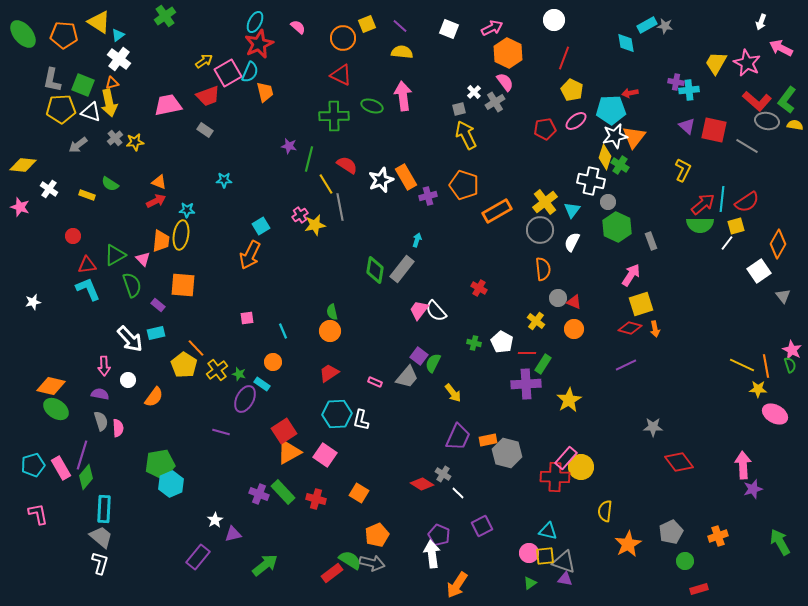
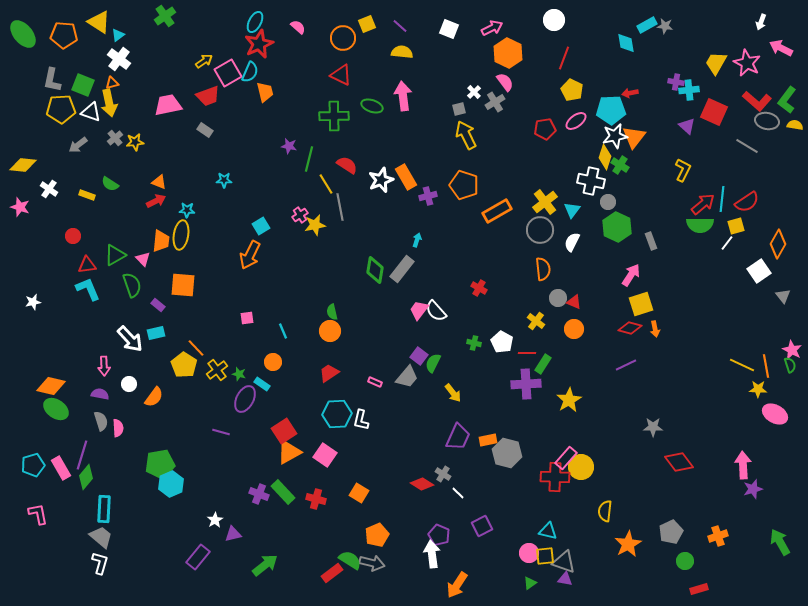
red square at (714, 130): moved 18 px up; rotated 12 degrees clockwise
white circle at (128, 380): moved 1 px right, 4 px down
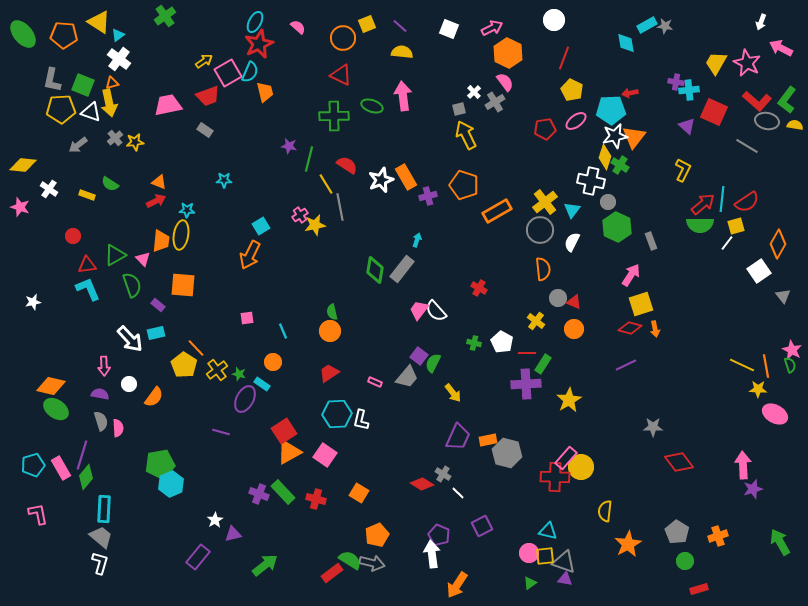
gray pentagon at (671, 532): moved 6 px right; rotated 15 degrees counterclockwise
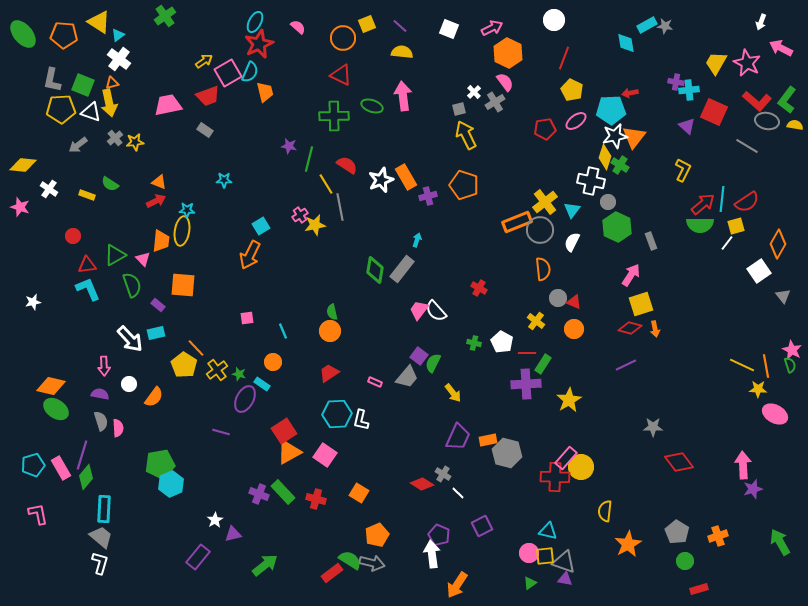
orange rectangle at (497, 211): moved 20 px right, 11 px down; rotated 8 degrees clockwise
yellow ellipse at (181, 235): moved 1 px right, 4 px up
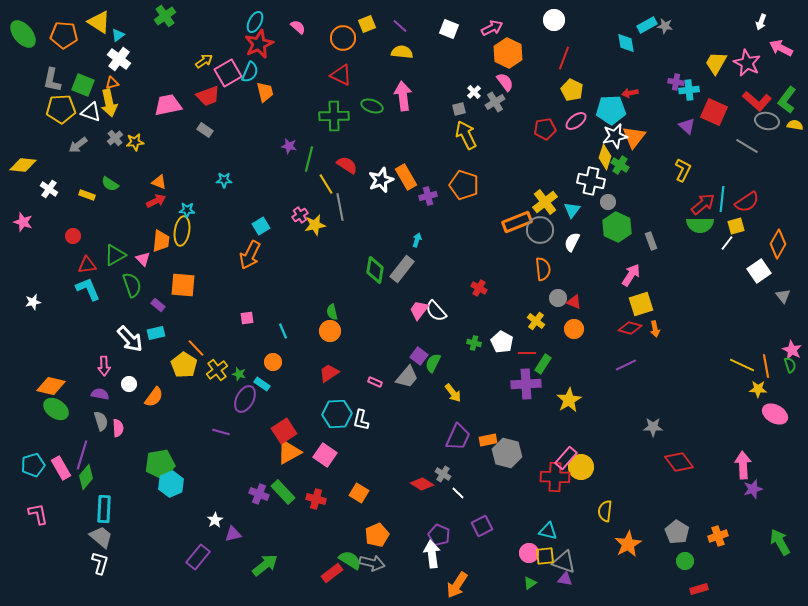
pink star at (20, 207): moved 3 px right, 15 px down
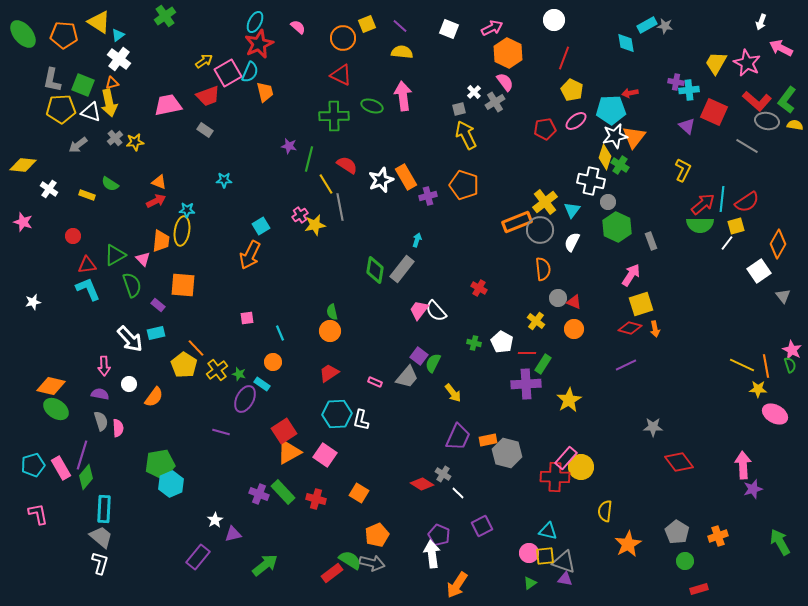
cyan line at (283, 331): moved 3 px left, 2 px down
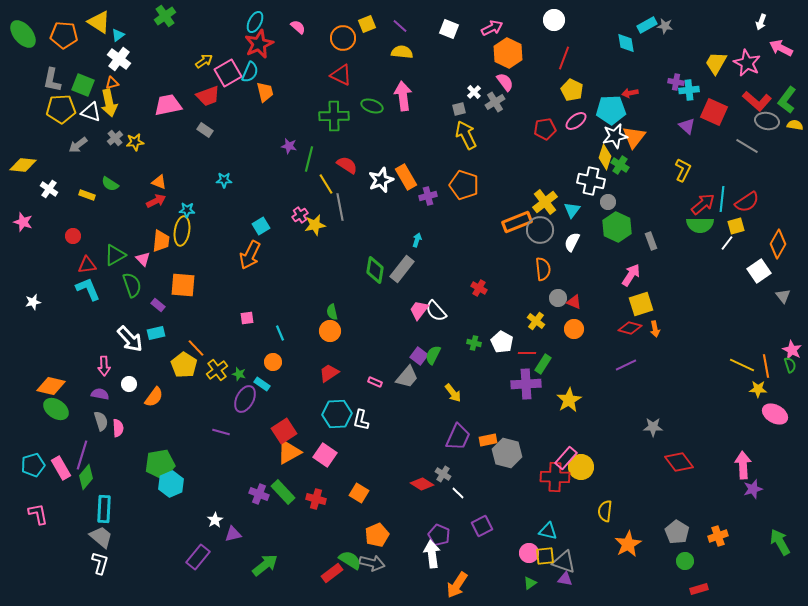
green semicircle at (433, 363): moved 8 px up
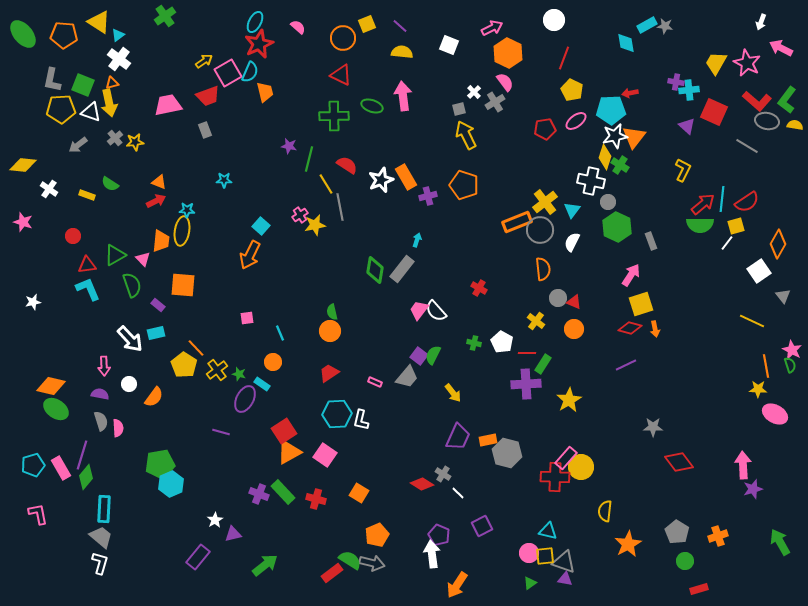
white square at (449, 29): moved 16 px down
gray rectangle at (205, 130): rotated 35 degrees clockwise
cyan square at (261, 226): rotated 18 degrees counterclockwise
yellow line at (742, 365): moved 10 px right, 44 px up
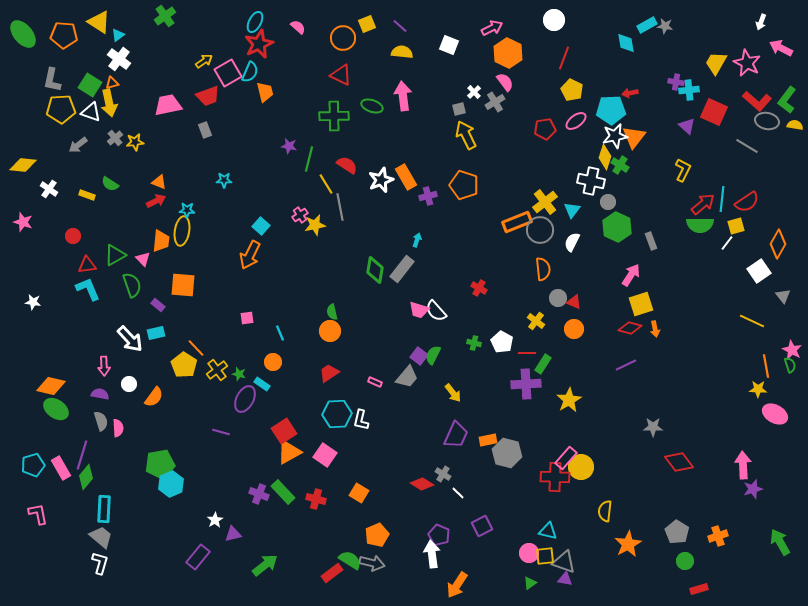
green square at (83, 85): moved 7 px right; rotated 10 degrees clockwise
white star at (33, 302): rotated 21 degrees clockwise
pink trapezoid at (419, 310): rotated 110 degrees counterclockwise
purple trapezoid at (458, 437): moved 2 px left, 2 px up
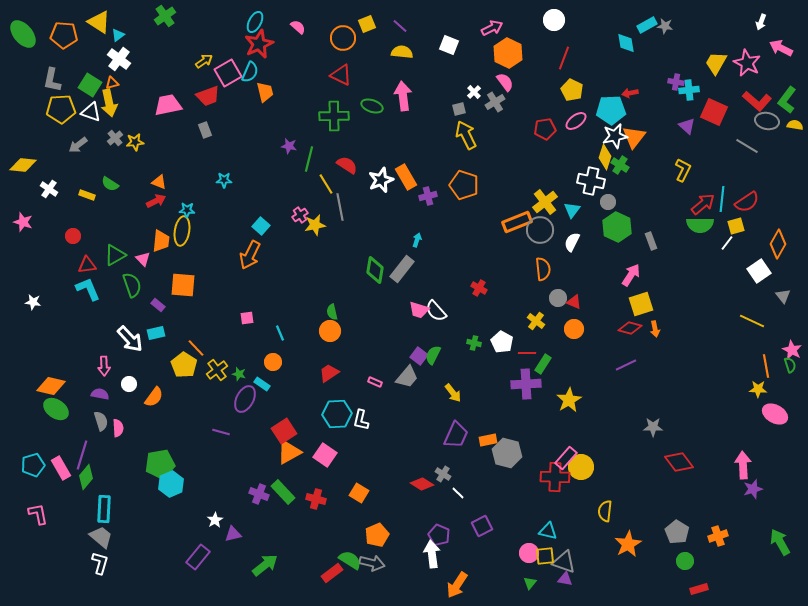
green triangle at (530, 583): rotated 16 degrees counterclockwise
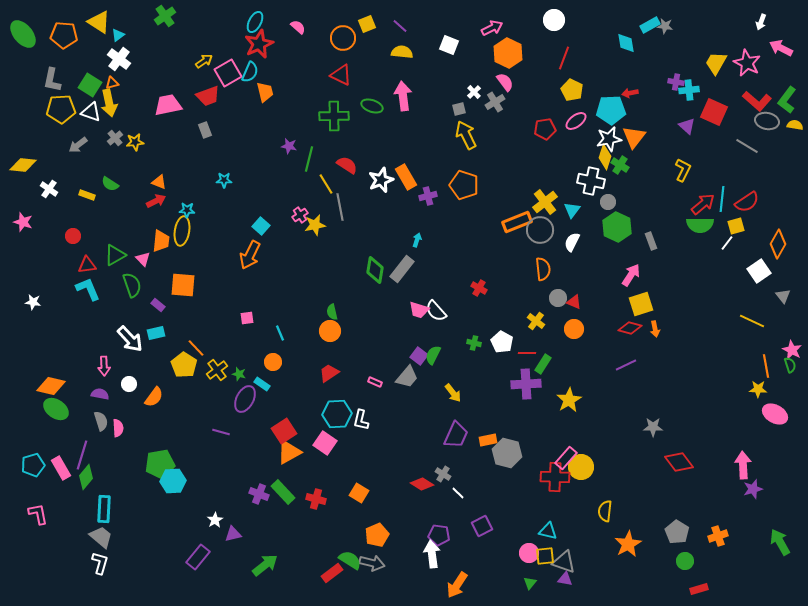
cyan rectangle at (647, 25): moved 3 px right
white star at (615, 136): moved 6 px left, 3 px down
pink square at (325, 455): moved 12 px up
cyan hexagon at (171, 484): moved 2 px right, 3 px up; rotated 20 degrees clockwise
purple pentagon at (439, 535): rotated 15 degrees counterclockwise
